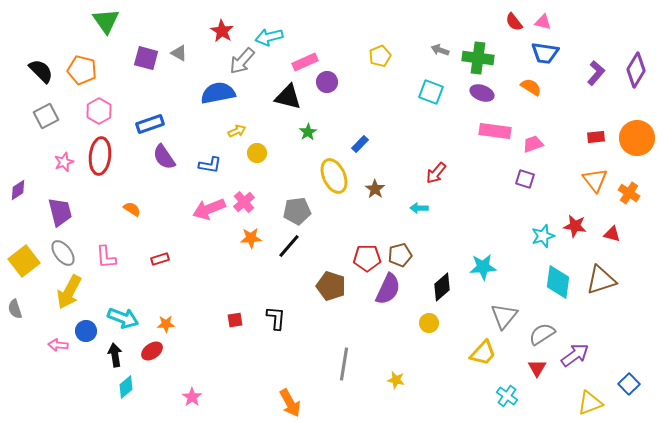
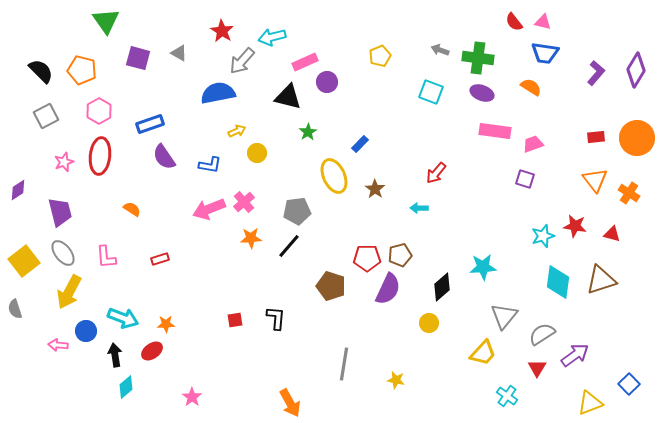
cyan arrow at (269, 37): moved 3 px right
purple square at (146, 58): moved 8 px left
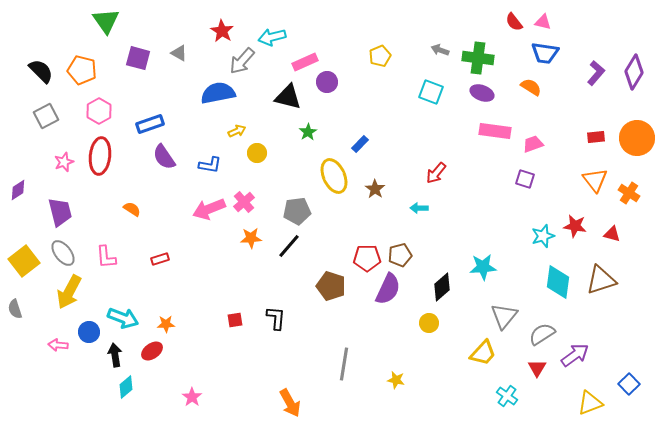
purple diamond at (636, 70): moved 2 px left, 2 px down
blue circle at (86, 331): moved 3 px right, 1 px down
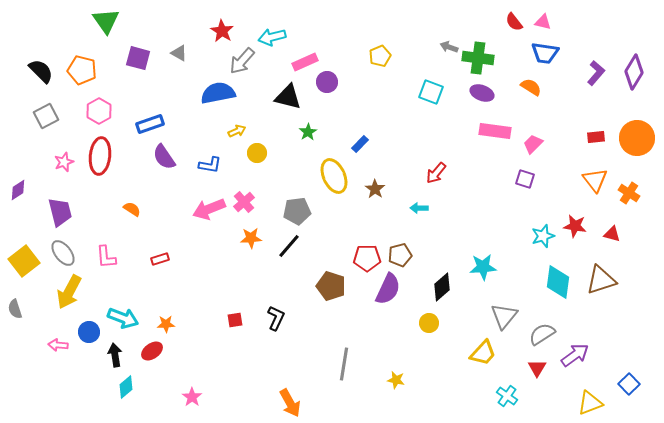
gray arrow at (440, 50): moved 9 px right, 3 px up
pink trapezoid at (533, 144): rotated 25 degrees counterclockwise
black L-shape at (276, 318): rotated 20 degrees clockwise
